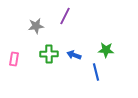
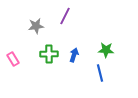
blue arrow: rotated 88 degrees clockwise
pink rectangle: moved 1 px left; rotated 40 degrees counterclockwise
blue line: moved 4 px right, 1 px down
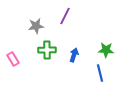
green cross: moved 2 px left, 4 px up
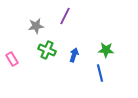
green cross: rotated 24 degrees clockwise
pink rectangle: moved 1 px left
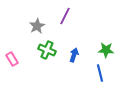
gray star: moved 1 px right; rotated 21 degrees counterclockwise
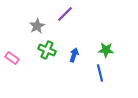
purple line: moved 2 px up; rotated 18 degrees clockwise
pink rectangle: moved 1 px up; rotated 24 degrees counterclockwise
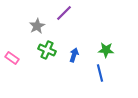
purple line: moved 1 px left, 1 px up
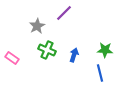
green star: moved 1 px left
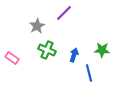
green star: moved 3 px left
blue line: moved 11 px left
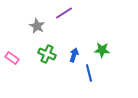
purple line: rotated 12 degrees clockwise
gray star: rotated 14 degrees counterclockwise
green cross: moved 4 px down
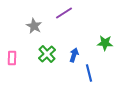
gray star: moved 3 px left
green star: moved 3 px right, 7 px up
green cross: rotated 24 degrees clockwise
pink rectangle: rotated 56 degrees clockwise
